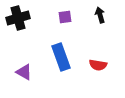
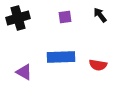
black arrow: rotated 21 degrees counterclockwise
blue rectangle: rotated 72 degrees counterclockwise
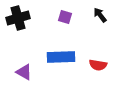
purple square: rotated 24 degrees clockwise
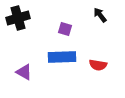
purple square: moved 12 px down
blue rectangle: moved 1 px right
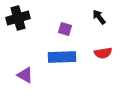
black arrow: moved 1 px left, 2 px down
red semicircle: moved 5 px right, 12 px up; rotated 18 degrees counterclockwise
purple triangle: moved 1 px right, 3 px down
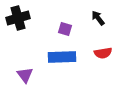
black arrow: moved 1 px left, 1 px down
purple triangle: rotated 24 degrees clockwise
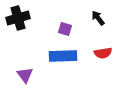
blue rectangle: moved 1 px right, 1 px up
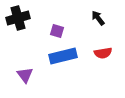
purple square: moved 8 px left, 2 px down
blue rectangle: rotated 12 degrees counterclockwise
